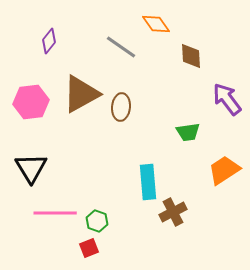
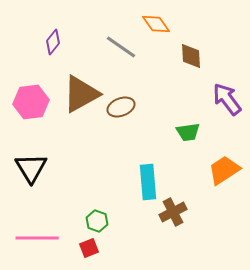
purple diamond: moved 4 px right, 1 px down
brown ellipse: rotated 64 degrees clockwise
pink line: moved 18 px left, 25 px down
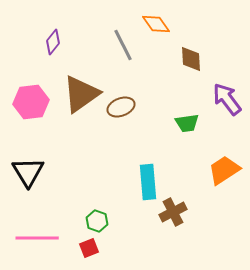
gray line: moved 2 px right, 2 px up; rotated 28 degrees clockwise
brown diamond: moved 3 px down
brown triangle: rotated 6 degrees counterclockwise
green trapezoid: moved 1 px left, 9 px up
black triangle: moved 3 px left, 4 px down
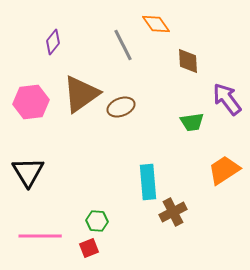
brown diamond: moved 3 px left, 2 px down
green trapezoid: moved 5 px right, 1 px up
green hexagon: rotated 15 degrees counterclockwise
pink line: moved 3 px right, 2 px up
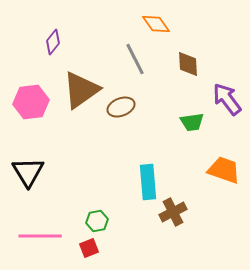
gray line: moved 12 px right, 14 px down
brown diamond: moved 3 px down
brown triangle: moved 4 px up
orange trapezoid: rotated 52 degrees clockwise
green hexagon: rotated 15 degrees counterclockwise
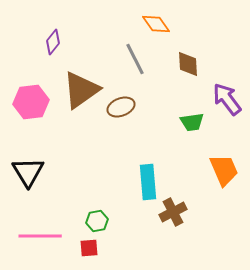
orange trapezoid: rotated 48 degrees clockwise
red square: rotated 18 degrees clockwise
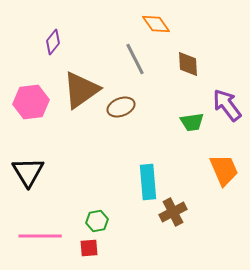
purple arrow: moved 6 px down
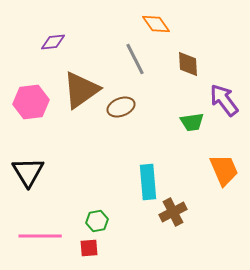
purple diamond: rotated 45 degrees clockwise
purple arrow: moved 3 px left, 5 px up
